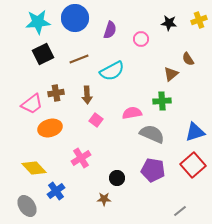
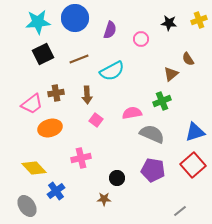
green cross: rotated 18 degrees counterclockwise
pink cross: rotated 18 degrees clockwise
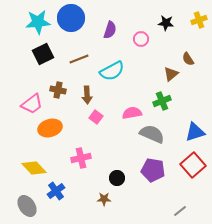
blue circle: moved 4 px left
black star: moved 3 px left
brown cross: moved 2 px right, 3 px up; rotated 21 degrees clockwise
pink square: moved 3 px up
